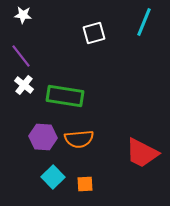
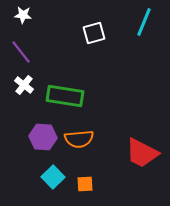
purple line: moved 4 px up
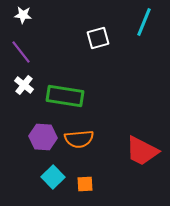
white square: moved 4 px right, 5 px down
red trapezoid: moved 2 px up
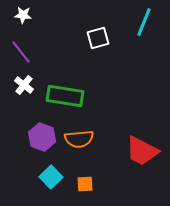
purple hexagon: moved 1 px left; rotated 16 degrees clockwise
cyan square: moved 2 px left
